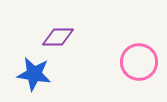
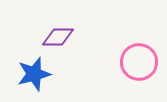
blue star: rotated 24 degrees counterclockwise
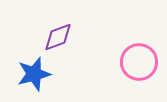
purple diamond: rotated 20 degrees counterclockwise
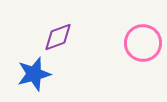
pink circle: moved 4 px right, 19 px up
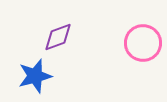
blue star: moved 1 px right, 2 px down
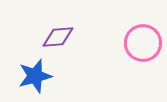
purple diamond: rotated 16 degrees clockwise
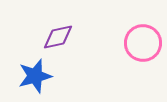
purple diamond: rotated 8 degrees counterclockwise
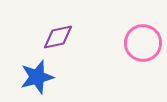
blue star: moved 2 px right, 1 px down
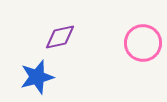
purple diamond: moved 2 px right
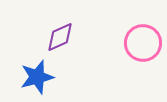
purple diamond: rotated 12 degrees counterclockwise
